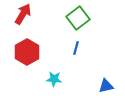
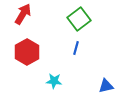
green square: moved 1 px right, 1 px down
cyan star: moved 2 px down
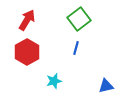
red arrow: moved 4 px right, 6 px down
cyan star: rotated 21 degrees counterclockwise
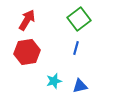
red hexagon: rotated 20 degrees clockwise
blue triangle: moved 26 px left
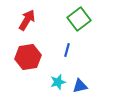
blue line: moved 9 px left, 2 px down
red hexagon: moved 1 px right, 5 px down
cyan star: moved 4 px right, 1 px down
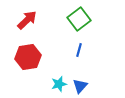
red arrow: rotated 15 degrees clockwise
blue line: moved 12 px right
cyan star: moved 1 px right, 2 px down
blue triangle: rotated 35 degrees counterclockwise
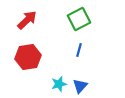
green square: rotated 10 degrees clockwise
